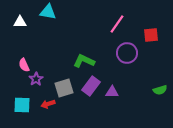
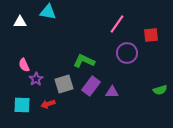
gray square: moved 4 px up
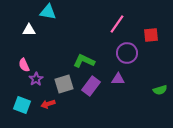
white triangle: moved 9 px right, 8 px down
purple triangle: moved 6 px right, 13 px up
cyan square: rotated 18 degrees clockwise
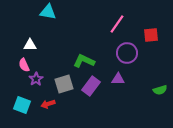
white triangle: moved 1 px right, 15 px down
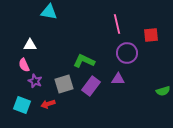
cyan triangle: moved 1 px right
pink line: rotated 48 degrees counterclockwise
purple star: moved 1 px left, 2 px down; rotated 16 degrees counterclockwise
green semicircle: moved 3 px right, 1 px down
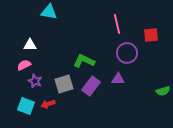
pink semicircle: rotated 88 degrees clockwise
cyan square: moved 4 px right, 1 px down
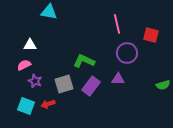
red square: rotated 21 degrees clockwise
green semicircle: moved 6 px up
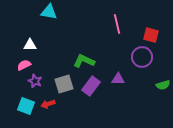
purple circle: moved 15 px right, 4 px down
